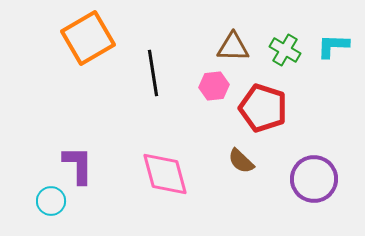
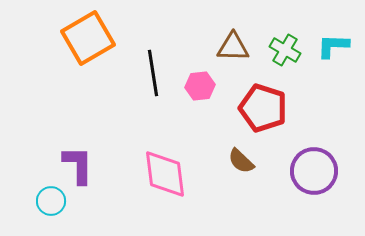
pink hexagon: moved 14 px left
pink diamond: rotated 8 degrees clockwise
purple circle: moved 8 px up
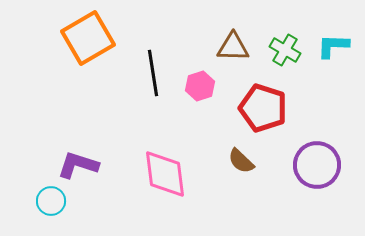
pink hexagon: rotated 12 degrees counterclockwise
purple L-shape: rotated 72 degrees counterclockwise
purple circle: moved 3 px right, 6 px up
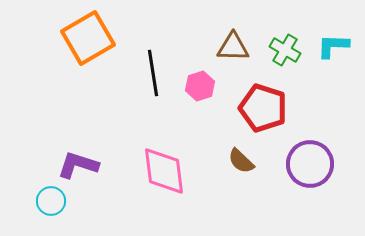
purple circle: moved 7 px left, 1 px up
pink diamond: moved 1 px left, 3 px up
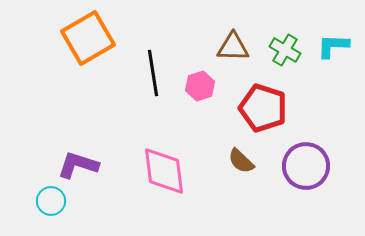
purple circle: moved 4 px left, 2 px down
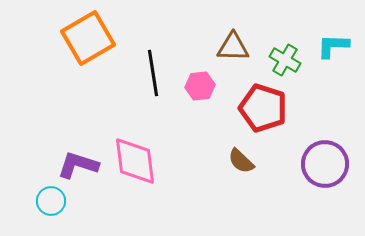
green cross: moved 10 px down
pink hexagon: rotated 12 degrees clockwise
purple circle: moved 19 px right, 2 px up
pink diamond: moved 29 px left, 10 px up
